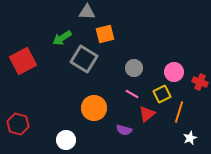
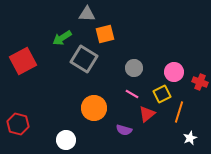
gray triangle: moved 2 px down
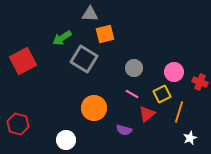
gray triangle: moved 3 px right
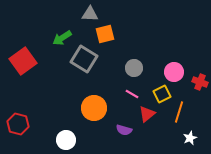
red square: rotated 8 degrees counterclockwise
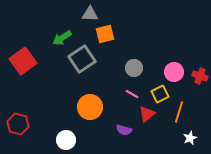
gray square: moved 2 px left; rotated 24 degrees clockwise
red cross: moved 6 px up
yellow square: moved 2 px left
orange circle: moved 4 px left, 1 px up
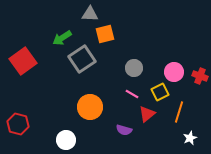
yellow square: moved 2 px up
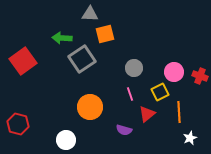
green arrow: rotated 36 degrees clockwise
pink line: moved 2 px left; rotated 40 degrees clockwise
orange line: rotated 20 degrees counterclockwise
